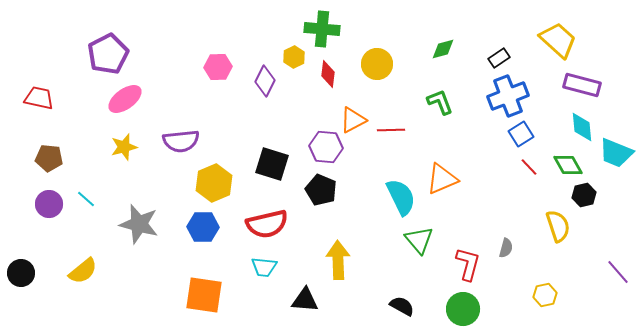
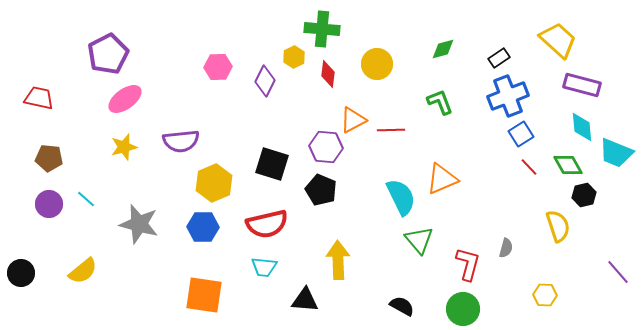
yellow hexagon at (545, 295): rotated 15 degrees clockwise
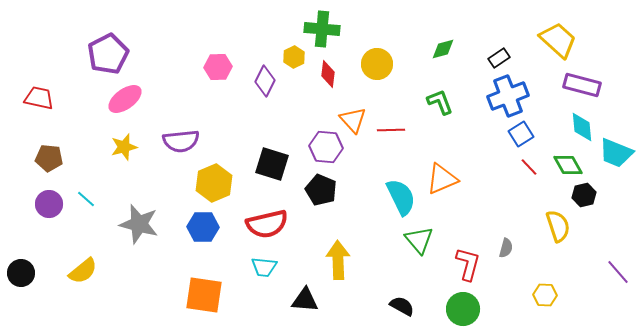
orange triangle at (353, 120): rotated 44 degrees counterclockwise
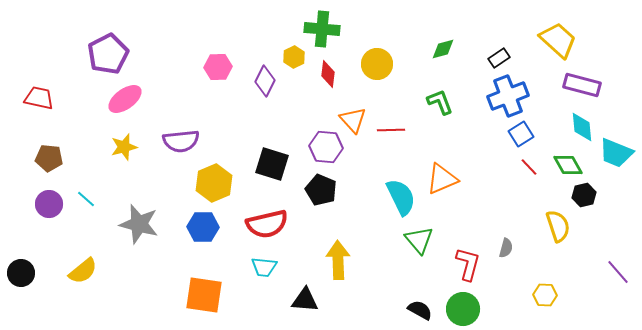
black semicircle at (402, 306): moved 18 px right, 4 px down
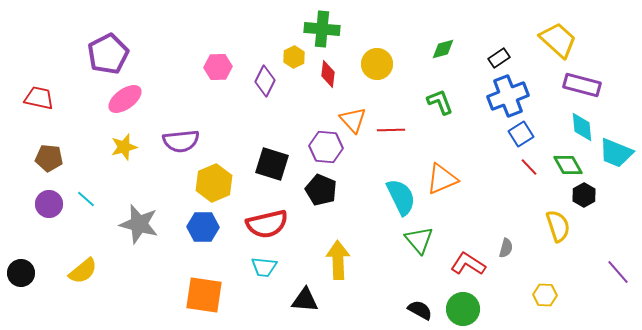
black hexagon at (584, 195): rotated 15 degrees counterclockwise
red L-shape at (468, 264): rotated 72 degrees counterclockwise
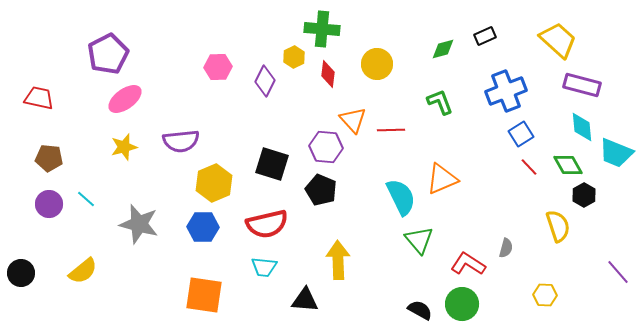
black rectangle at (499, 58): moved 14 px left, 22 px up; rotated 10 degrees clockwise
blue cross at (508, 96): moved 2 px left, 5 px up
green circle at (463, 309): moved 1 px left, 5 px up
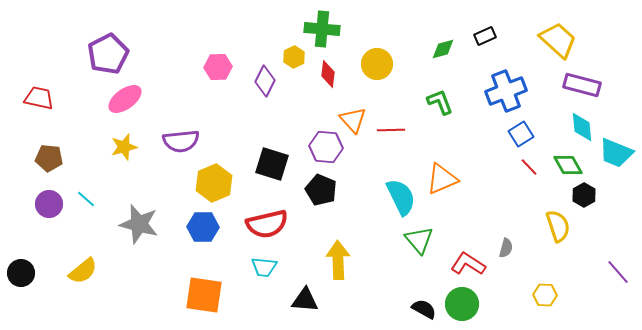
black semicircle at (420, 310): moved 4 px right, 1 px up
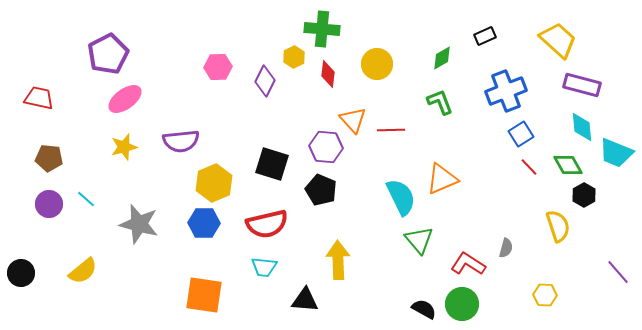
green diamond at (443, 49): moved 1 px left, 9 px down; rotated 15 degrees counterclockwise
blue hexagon at (203, 227): moved 1 px right, 4 px up
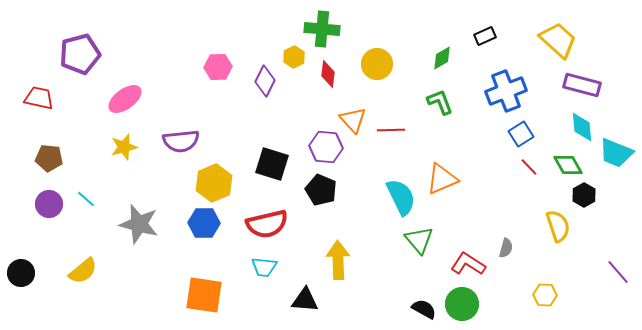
purple pentagon at (108, 54): moved 28 px left; rotated 12 degrees clockwise
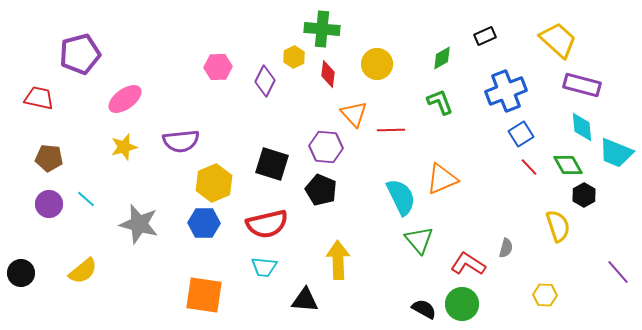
orange triangle at (353, 120): moved 1 px right, 6 px up
